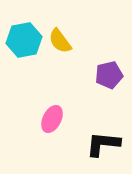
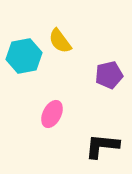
cyan hexagon: moved 16 px down
pink ellipse: moved 5 px up
black L-shape: moved 1 px left, 2 px down
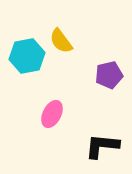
yellow semicircle: moved 1 px right
cyan hexagon: moved 3 px right
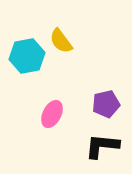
purple pentagon: moved 3 px left, 29 px down
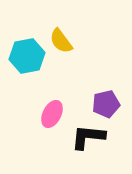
black L-shape: moved 14 px left, 9 px up
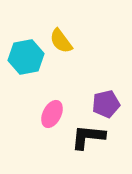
cyan hexagon: moved 1 px left, 1 px down
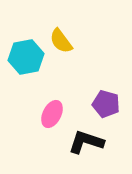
purple pentagon: rotated 28 degrees clockwise
black L-shape: moved 2 px left, 5 px down; rotated 12 degrees clockwise
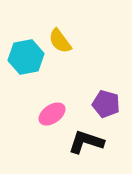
yellow semicircle: moved 1 px left
pink ellipse: rotated 28 degrees clockwise
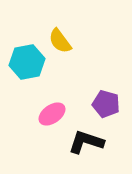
cyan hexagon: moved 1 px right, 5 px down
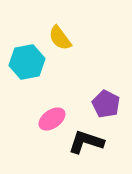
yellow semicircle: moved 3 px up
purple pentagon: rotated 12 degrees clockwise
pink ellipse: moved 5 px down
